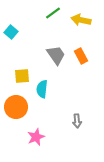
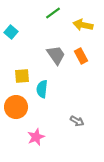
yellow arrow: moved 2 px right, 5 px down
gray arrow: rotated 56 degrees counterclockwise
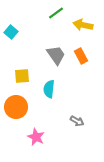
green line: moved 3 px right
cyan semicircle: moved 7 px right
pink star: rotated 24 degrees counterclockwise
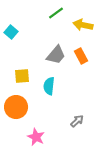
gray trapezoid: rotated 75 degrees clockwise
cyan semicircle: moved 3 px up
gray arrow: rotated 72 degrees counterclockwise
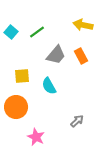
green line: moved 19 px left, 19 px down
cyan semicircle: rotated 36 degrees counterclockwise
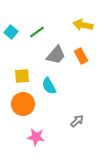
orange circle: moved 7 px right, 3 px up
pink star: rotated 18 degrees counterclockwise
